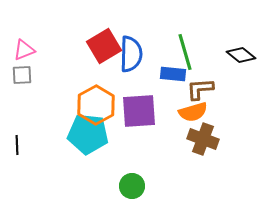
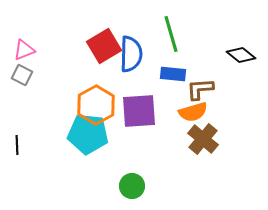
green line: moved 14 px left, 18 px up
gray square: rotated 30 degrees clockwise
brown cross: rotated 20 degrees clockwise
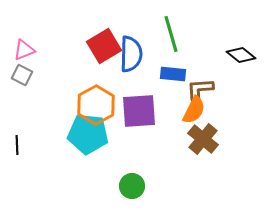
orange semicircle: moved 1 px right, 2 px up; rotated 48 degrees counterclockwise
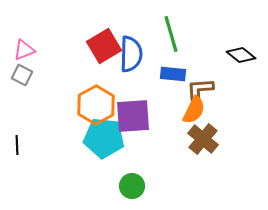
purple square: moved 6 px left, 5 px down
cyan pentagon: moved 16 px right, 4 px down
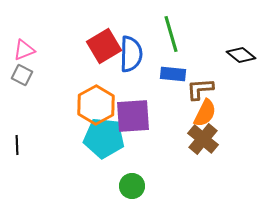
orange semicircle: moved 11 px right, 3 px down
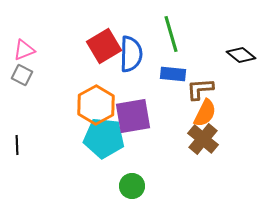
purple square: rotated 6 degrees counterclockwise
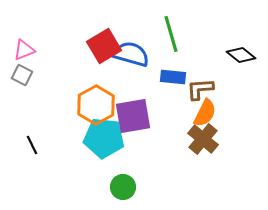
blue semicircle: rotated 75 degrees counterclockwise
blue rectangle: moved 3 px down
black line: moved 15 px right; rotated 24 degrees counterclockwise
green circle: moved 9 px left, 1 px down
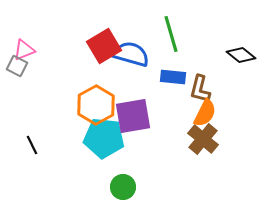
gray square: moved 5 px left, 9 px up
brown L-shape: rotated 72 degrees counterclockwise
